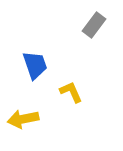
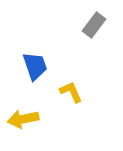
blue trapezoid: moved 1 px down
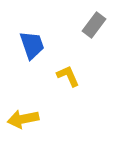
blue trapezoid: moved 3 px left, 21 px up
yellow L-shape: moved 3 px left, 16 px up
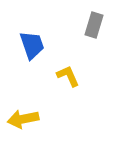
gray rectangle: rotated 20 degrees counterclockwise
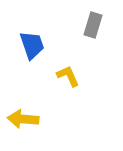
gray rectangle: moved 1 px left
yellow arrow: rotated 16 degrees clockwise
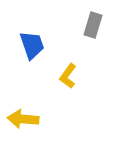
yellow L-shape: rotated 120 degrees counterclockwise
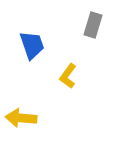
yellow arrow: moved 2 px left, 1 px up
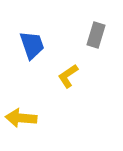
gray rectangle: moved 3 px right, 10 px down
yellow L-shape: rotated 20 degrees clockwise
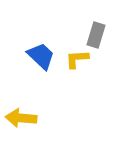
blue trapezoid: moved 9 px right, 11 px down; rotated 28 degrees counterclockwise
yellow L-shape: moved 9 px right, 17 px up; rotated 30 degrees clockwise
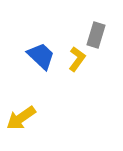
yellow L-shape: rotated 130 degrees clockwise
yellow arrow: rotated 40 degrees counterclockwise
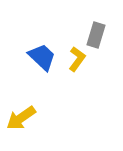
blue trapezoid: moved 1 px right, 1 px down
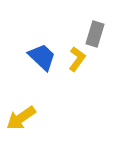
gray rectangle: moved 1 px left, 1 px up
